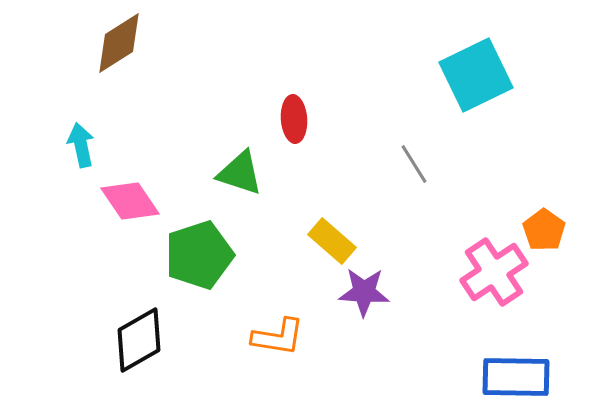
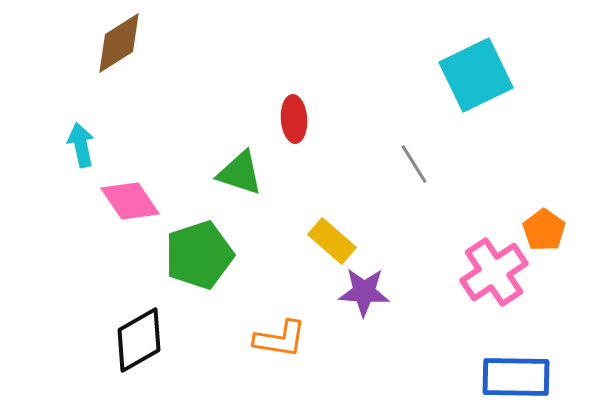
orange L-shape: moved 2 px right, 2 px down
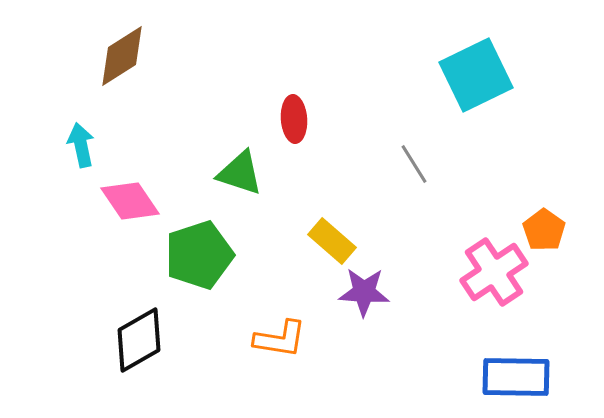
brown diamond: moved 3 px right, 13 px down
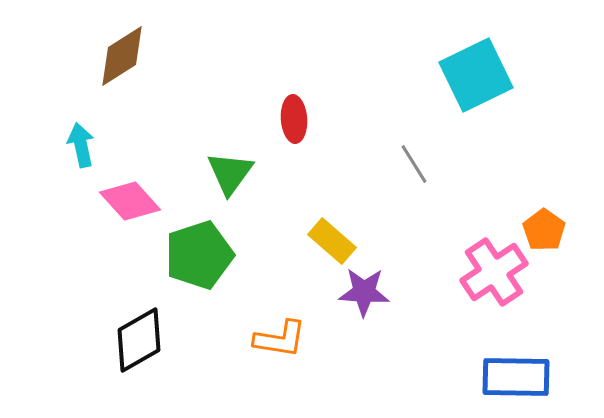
green triangle: moved 10 px left; rotated 48 degrees clockwise
pink diamond: rotated 8 degrees counterclockwise
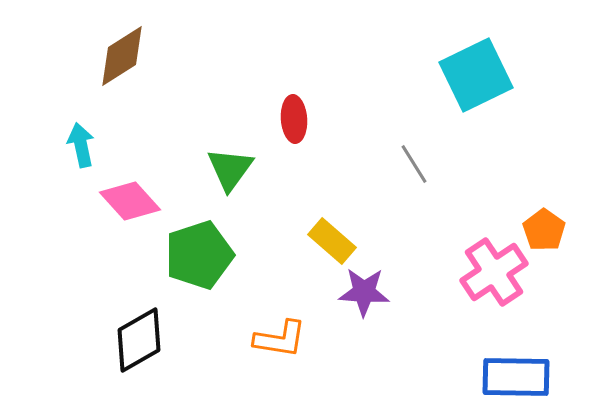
green triangle: moved 4 px up
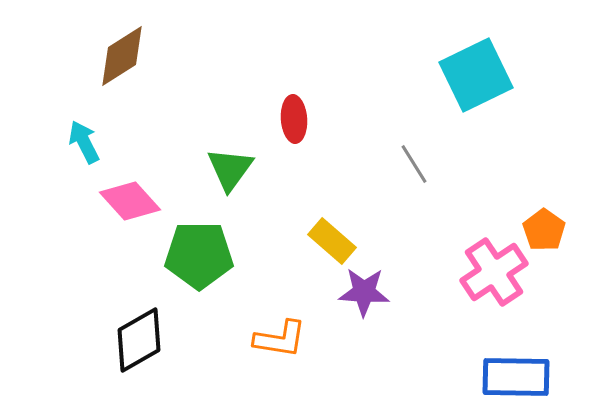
cyan arrow: moved 3 px right, 3 px up; rotated 15 degrees counterclockwise
green pentagon: rotated 18 degrees clockwise
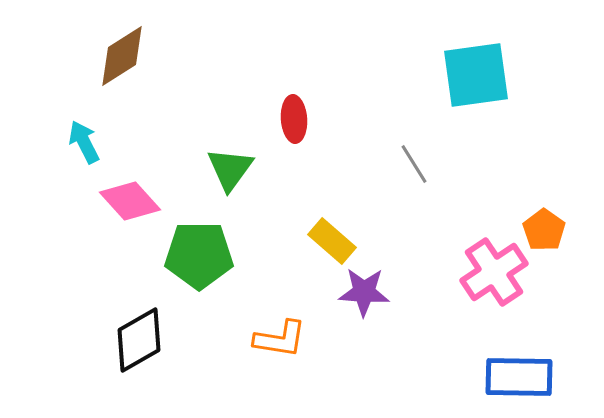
cyan square: rotated 18 degrees clockwise
blue rectangle: moved 3 px right
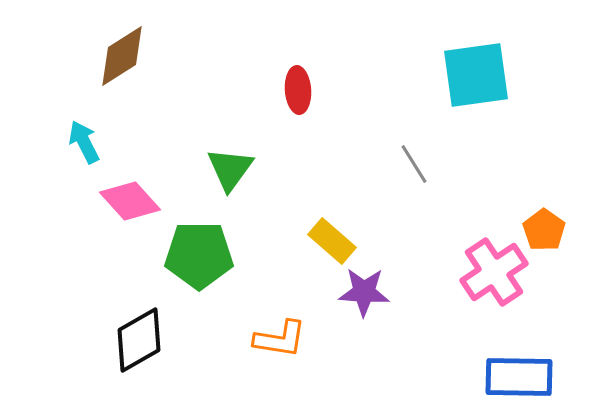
red ellipse: moved 4 px right, 29 px up
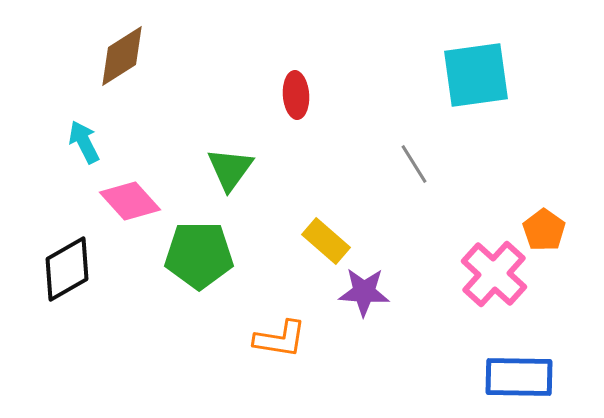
red ellipse: moved 2 px left, 5 px down
yellow rectangle: moved 6 px left
pink cross: moved 2 px down; rotated 14 degrees counterclockwise
black diamond: moved 72 px left, 71 px up
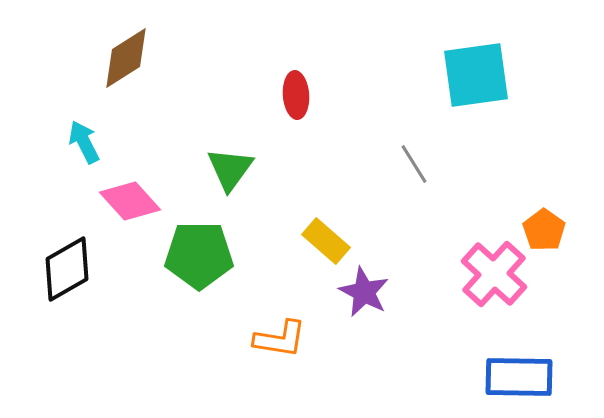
brown diamond: moved 4 px right, 2 px down
purple star: rotated 24 degrees clockwise
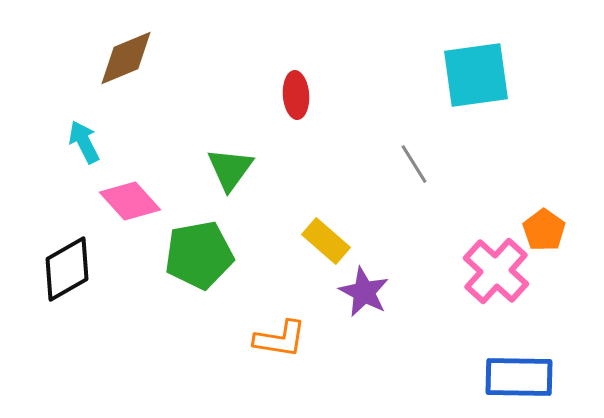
brown diamond: rotated 10 degrees clockwise
green pentagon: rotated 10 degrees counterclockwise
pink cross: moved 2 px right, 3 px up
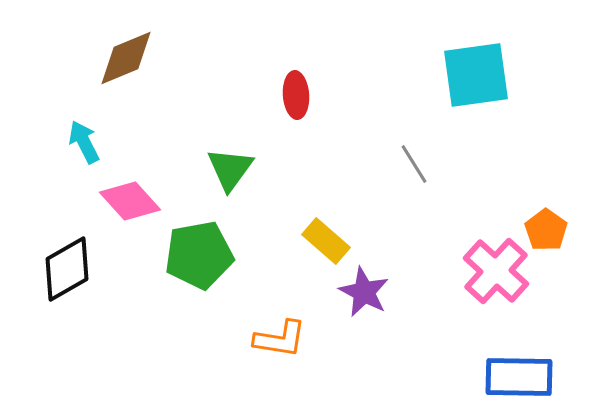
orange pentagon: moved 2 px right
